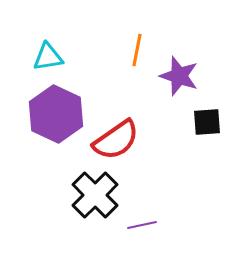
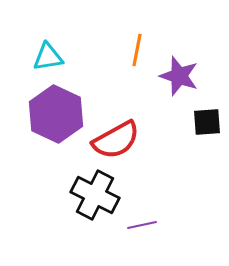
red semicircle: rotated 6 degrees clockwise
black cross: rotated 18 degrees counterclockwise
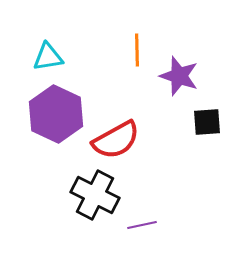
orange line: rotated 12 degrees counterclockwise
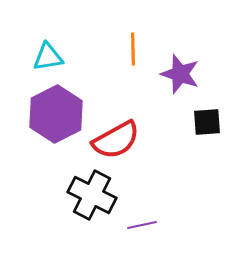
orange line: moved 4 px left, 1 px up
purple star: moved 1 px right, 2 px up
purple hexagon: rotated 8 degrees clockwise
black cross: moved 3 px left
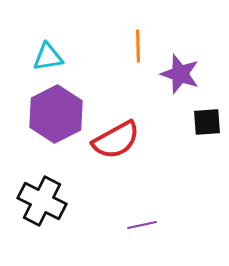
orange line: moved 5 px right, 3 px up
black cross: moved 50 px left, 6 px down
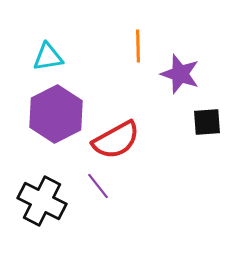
purple line: moved 44 px left, 39 px up; rotated 64 degrees clockwise
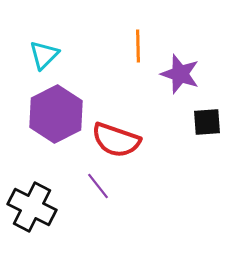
cyan triangle: moved 4 px left, 2 px up; rotated 36 degrees counterclockwise
red semicircle: rotated 48 degrees clockwise
black cross: moved 10 px left, 6 px down
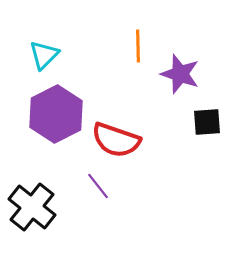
black cross: rotated 12 degrees clockwise
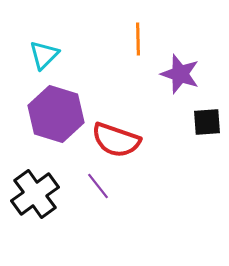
orange line: moved 7 px up
purple hexagon: rotated 16 degrees counterclockwise
black cross: moved 3 px right, 13 px up; rotated 15 degrees clockwise
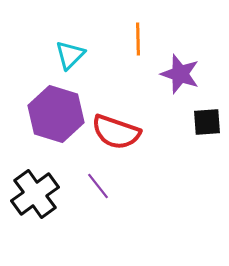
cyan triangle: moved 26 px right
red semicircle: moved 8 px up
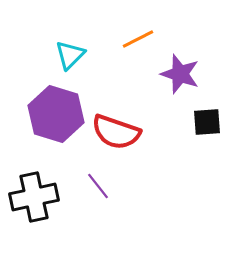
orange line: rotated 64 degrees clockwise
black cross: moved 1 px left, 3 px down; rotated 24 degrees clockwise
